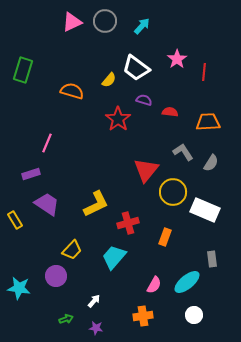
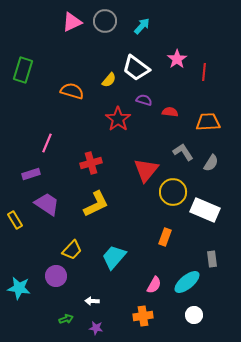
red cross: moved 37 px left, 60 px up
white arrow: moved 2 px left; rotated 128 degrees counterclockwise
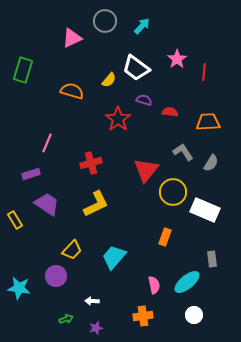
pink triangle: moved 16 px down
pink semicircle: rotated 42 degrees counterclockwise
purple star: rotated 24 degrees counterclockwise
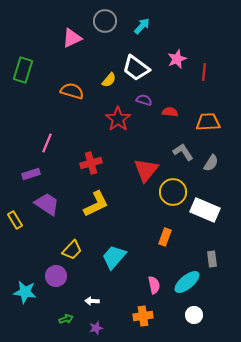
pink star: rotated 12 degrees clockwise
cyan star: moved 6 px right, 4 px down
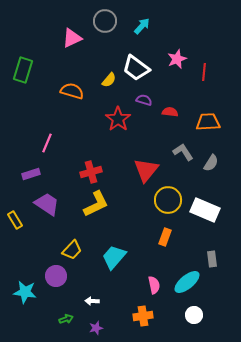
red cross: moved 9 px down
yellow circle: moved 5 px left, 8 px down
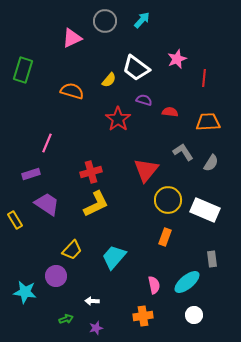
cyan arrow: moved 6 px up
red line: moved 6 px down
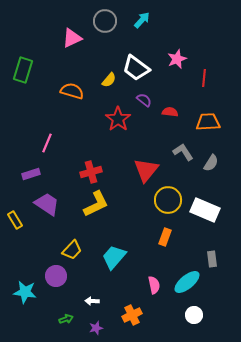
purple semicircle: rotated 21 degrees clockwise
orange cross: moved 11 px left, 1 px up; rotated 18 degrees counterclockwise
